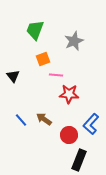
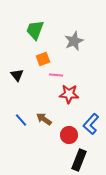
black triangle: moved 4 px right, 1 px up
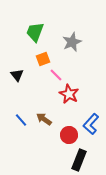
green trapezoid: moved 2 px down
gray star: moved 2 px left, 1 px down
pink line: rotated 40 degrees clockwise
red star: rotated 24 degrees clockwise
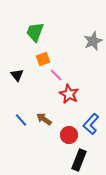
gray star: moved 21 px right, 1 px up
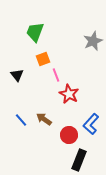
pink line: rotated 24 degrees clockwise
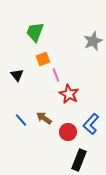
brown arrow: moved 1 px up
red circle: moved 1 px left, 3 px up
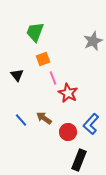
pink line: moved 3 px left, 3 px down
red star: moved 1 px left, 1 px up
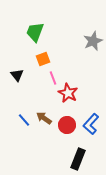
blue line: moved 3 px right
red circle: moved 1 px left, 7 px up
black rectangle: moved 1 px left, 1 px up
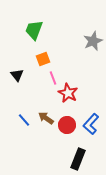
green trapezoid: moved 1 px left, 2 px up
brown arrow: moved 2 px right
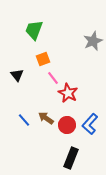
pink line: rotated 16 degrees counterclockwise
blue L-shape: moved 1 px left
black rectangle: moved 7 px left, 1 px up
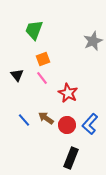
pink line: moved 11 px left
